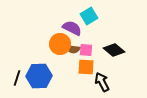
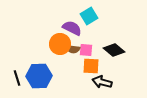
orange square: moved 5 px right, 1 px up
black line: rotated 35 degrees counterclockwise
black arrow: rotated 48 degrees counterclockwise
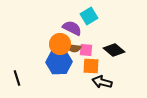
brown semicircle: moved 1 px right, 1 px up
blue hexagon: moved 20 px right, 14 px up
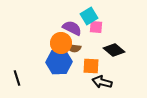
orange circle: moved 1 px right, 1 px up
pink square: moved 10 px right, 23 px up
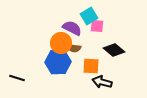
pink square: moved 1 px right, 1 px up
blue hexagon: moved 1 px left
black line: rotated 56 degrees counterclockwise
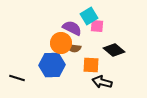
blue hexagon: moved 6 px left, 3 px down
orange square: moved 1 px up
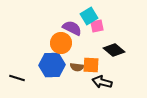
pink square: rotated 16 degrees counterclockwise
brown semicircle: moved 3 px right, 19 px down
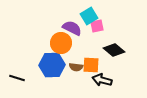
brown semicircle: moved 1 px left
black arrow: moved 2 px up
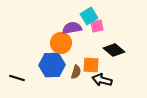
purple semicircle: rotated 36 degrees counterclockwise
brown semicircle: moved 5 px down; rotated 80 degrees counterclockwise
